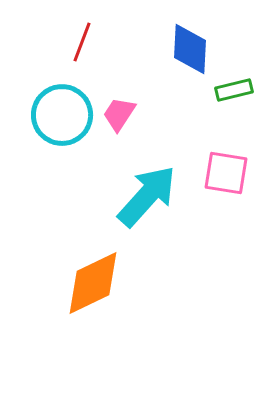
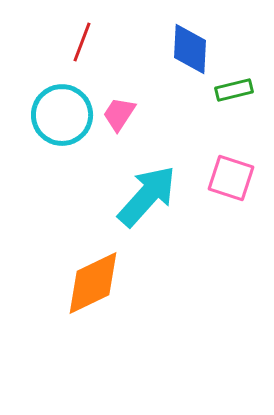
pink square: moved 5 px right, 5 px down; rotated 9 degrees clockwise
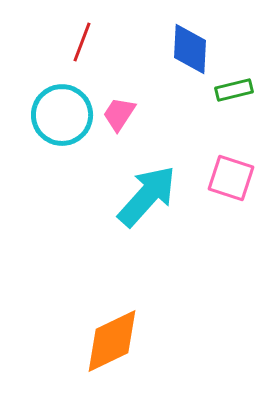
orange diamond: moved 19 px right, 58 px down
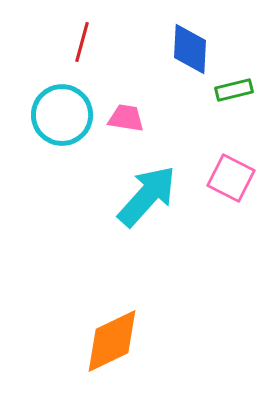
red line: rotated 6 degrees counterclockwise
pink trapezoid: moved 7 px right, 4 px down; rotated 66 degrees clockwise
pink square: rotated 9 degrees clockwise
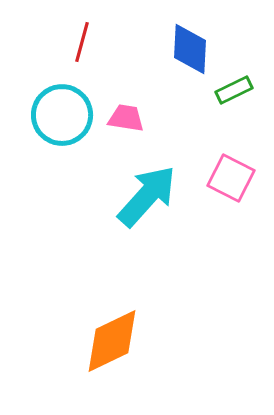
green rectangle: rotated 12 degrees counterclockwise
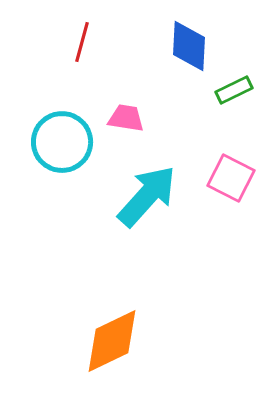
blue diamond: moved 1 px left, 3 px up
cyan circle: moved 27 px down
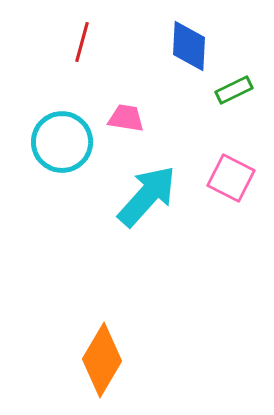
orange diamond: moved 10 px left, 19 px down; rotated 34 degrees counterclockwise
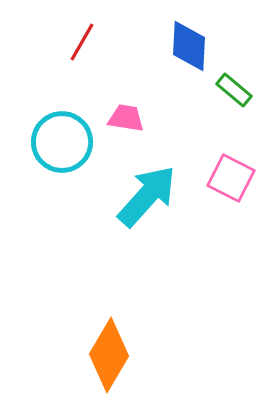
red line: rotated 15 degrees clockwise
green rectangle: rotated 66 degrees clockwise
orange diamond: moved 7 px right, 5 px up
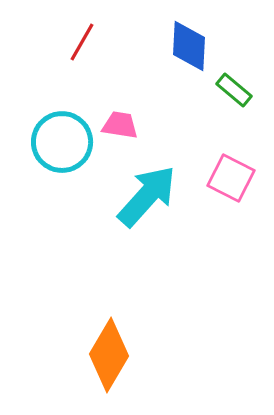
pink trapezoid: moved 6 px left, 7 px down
